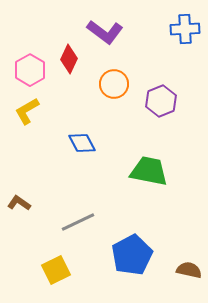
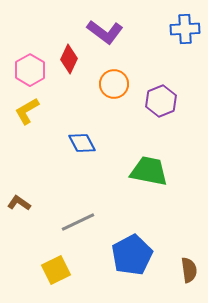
brown semicircle: rotated 70 degrees clockwise
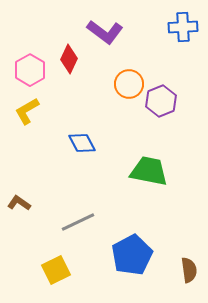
blue cross: moved 2 px left, 2 px up
orange circle: moved 15 px right
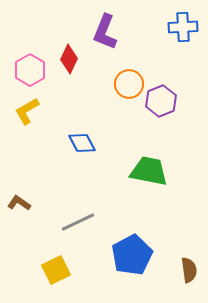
purple L-shape: rotated 75 degrees clockwise
